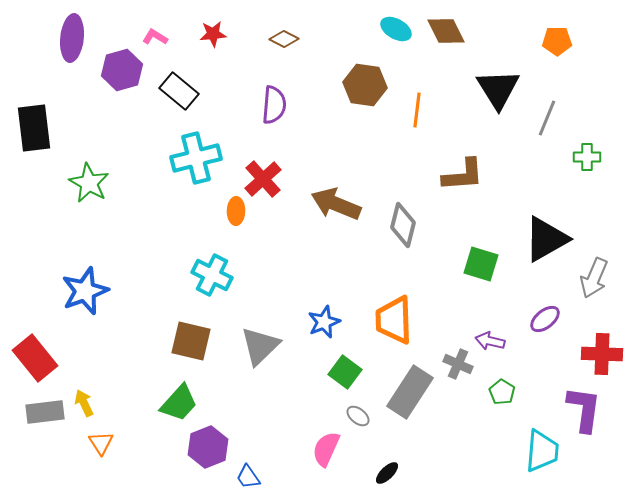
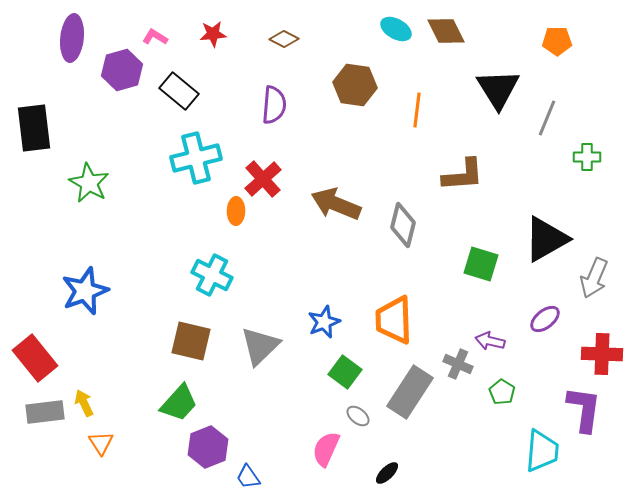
brown hexagon at (365, 85): moved 10 px left
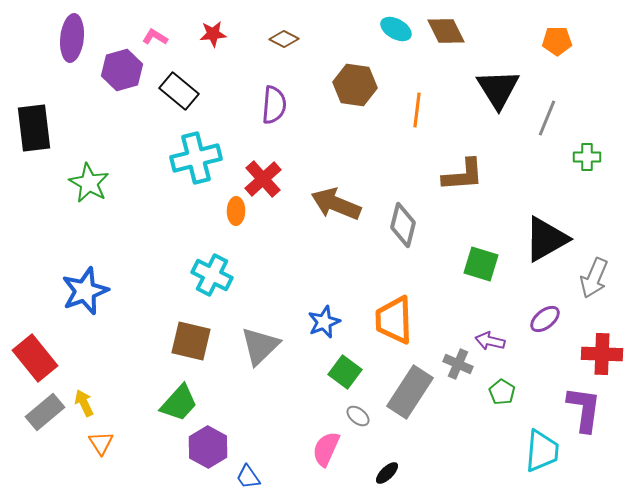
gray rectangle at (45, 412): rotated 33 degrees counterclockwise
purple hexagon at (208, 447): rotated 9 degrees counterclockwise
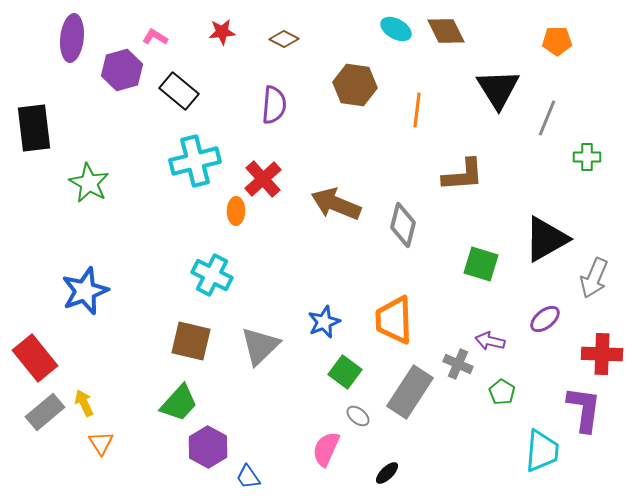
red star at (213, 34): moved 9 px right, 2 px up
cyan cross at (196, 158): moved 1 px left, 3 px down
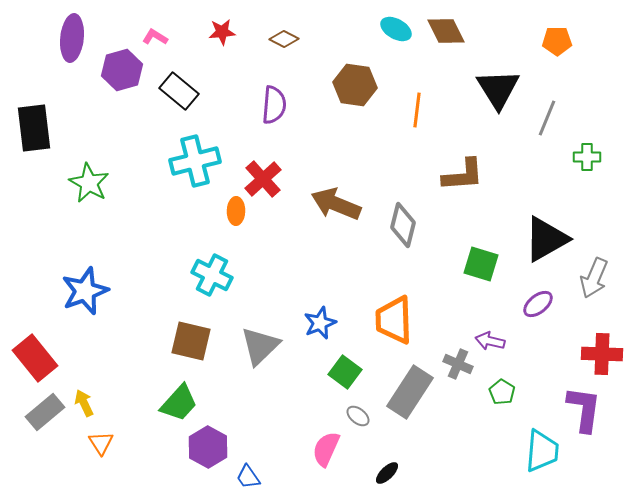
purple ellipse at (545, 319): moved 7 px left, 15 px up
blue star at (324, 322): moved 4 px left, 1 px down
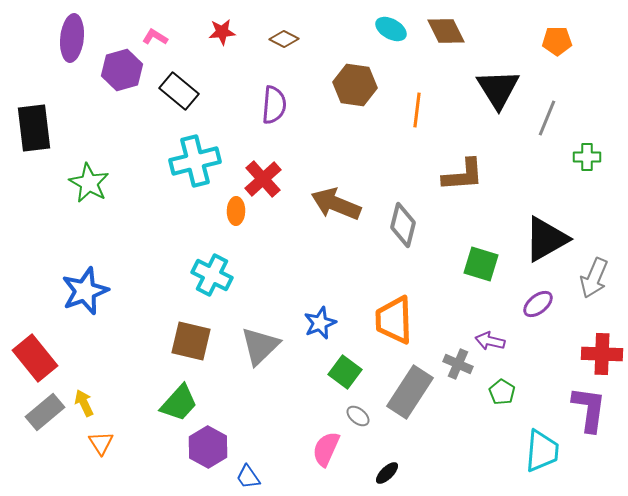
cyan ellipse at (396, 29): moved 5 px left
purple L-shape at (584, 409): moved 5 px right
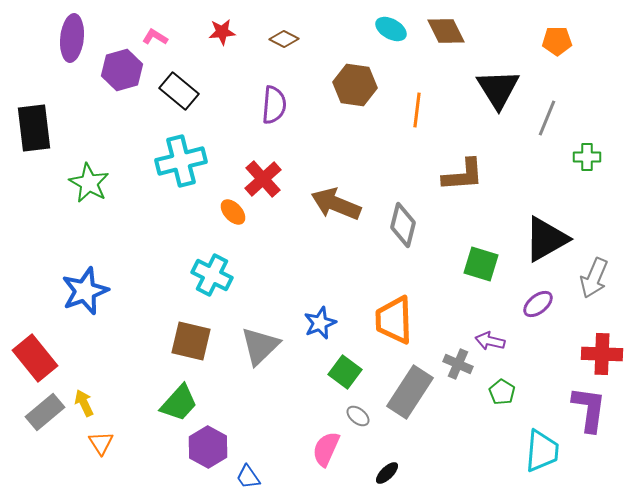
cyan cross at (195, 161): moved 14 px left
orange ellipse at (236, 211): moved 3 px left, 1 px down; rotated 44 degrees counterclockwise
